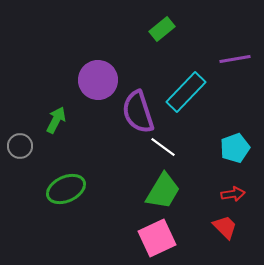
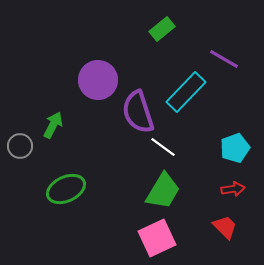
purple line: moved 11 px left; rotated 40 degrees clockwise
green arrow: moved 3 px left, 5 px down
red arrow: moved 5 px up
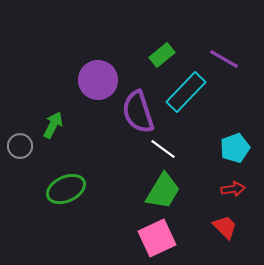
green rectangle: moved 26 px down
white line: moved 2 px down
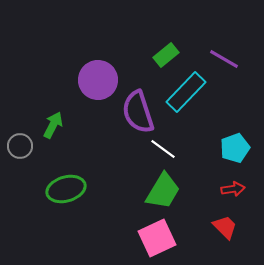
green rectangle: moved 4 px right
green ellipse: rotated 9 degrees clockwise
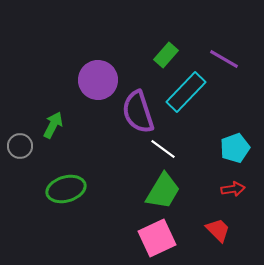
green rectangle: rotated 10 degrees counterclockwise
red trapezoid: moved 7 px left, 3 px down
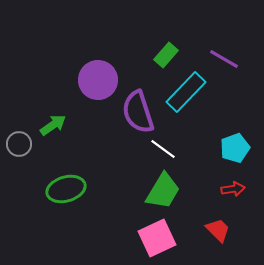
green arrow: rotated 28 degrees clockwise
gray circle: moved 1 px left, 2 px up
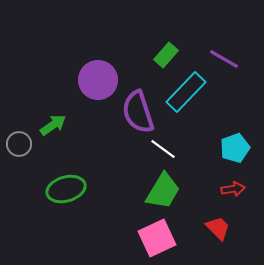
red trapezoid: moved 2 px up
